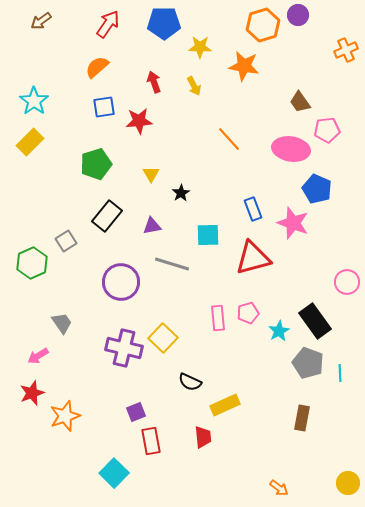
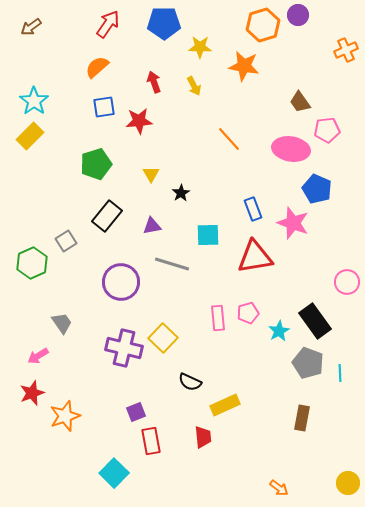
brown arrow at (41, 21): moved 10 px left, 6 px down
yellow rectangle at (30, 142): moved 6 px up
red triangle at (253, 258): moved 2 px right, 1 px up; rotated 6 degrees clockwise
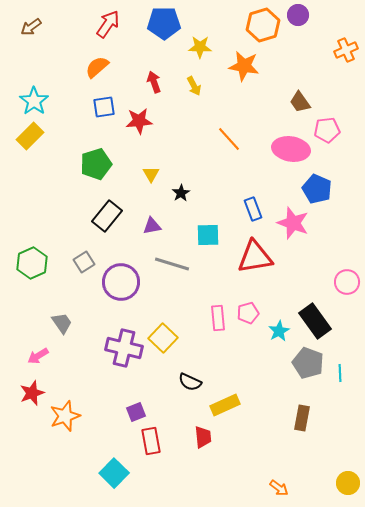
gray square at (66, 241): moved 18 px right, 21 px down
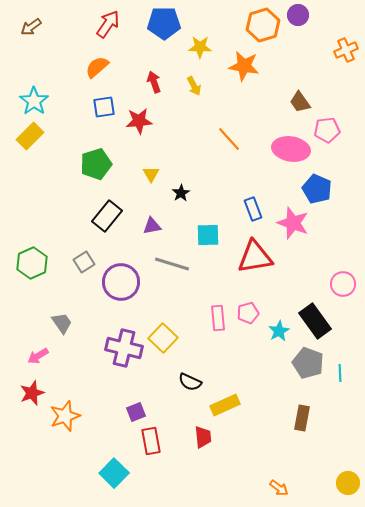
pink circle at (347, 282): moved 4 px left, 2 px down
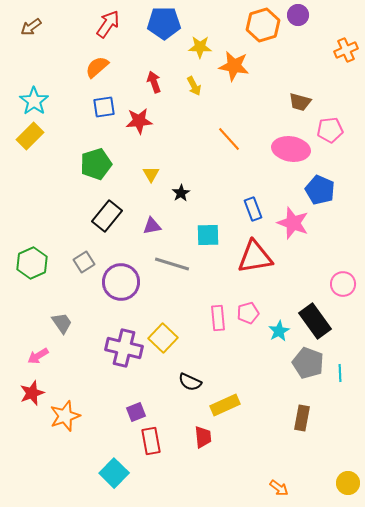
orange star at (244, 66): moved 10 px left
brown trapezoid at (300, 102): rotated 40 degrees counterclockwise
pink pentagon at (327, 130): moved 3 px right
blue pentagon at (317, 189): moved 3 px right, 1 px down
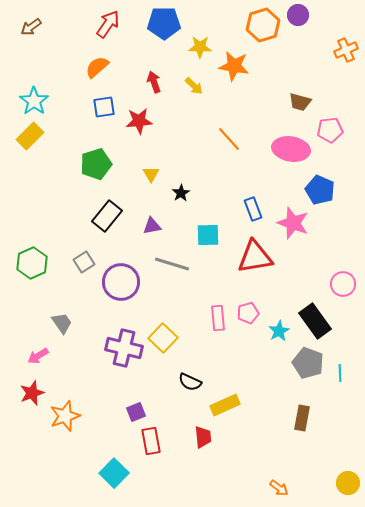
yellow arrow at (194, 86): rotated 18 degrees counterclockwise
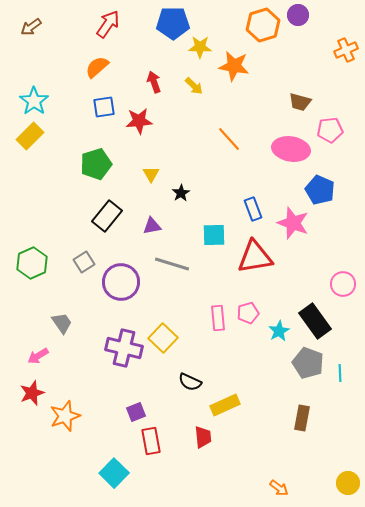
blue pentagon at (164, 23): moved 9 px right
cyan square at (208, 235): moved 6 px right
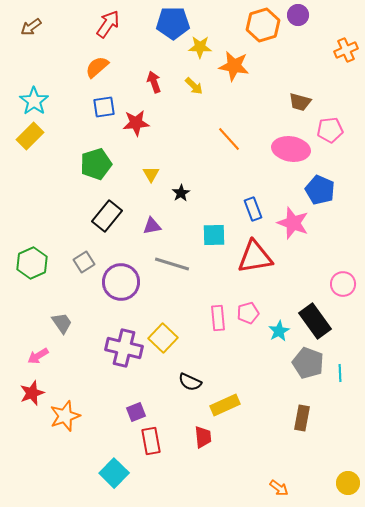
red star at (139, 121): moved 3 px left, 2 px down
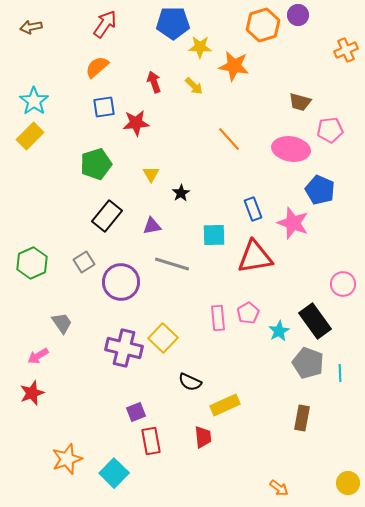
red arrow at (108, 24): moved 3 px left
brown arrow at (31, 27): rotated 25 degrees clockwise
pink pentagon at (248, 313): rotated 15 degrees counterclockwise
orange star at (65, 416): moved 2 px right, 43 px down
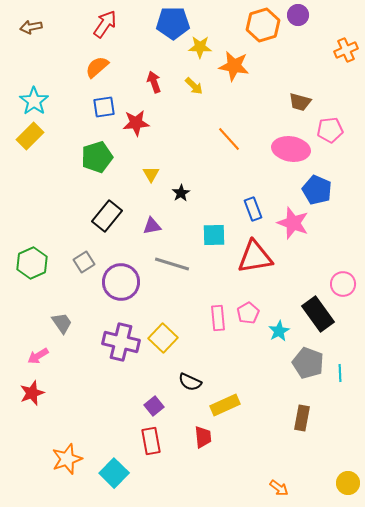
green pentagon at (96, 164): moved 1 px right, 7 px up
blue pentagon at (320, 190): moved 3 px left
black rectangle at (315, 321): moved 3 px right, 7 px up
purple cross at (124, 348): moved 3 px left, 6 px up
purple square at (136, 412): moved 18 px right, 6 px up; rotated 18 degrees counterclockwise
